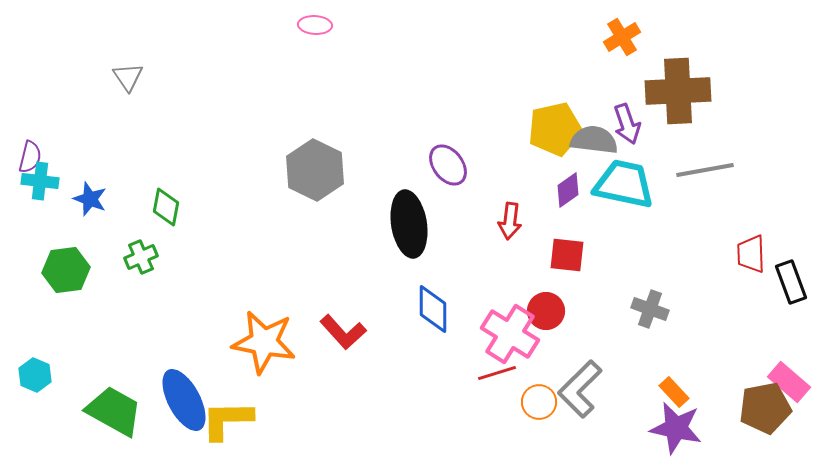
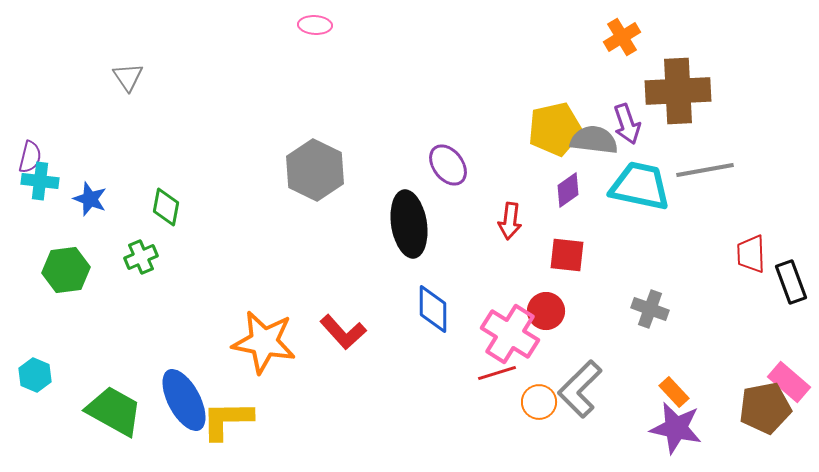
cyan trapezoid: moved 16 px right, 2 px down
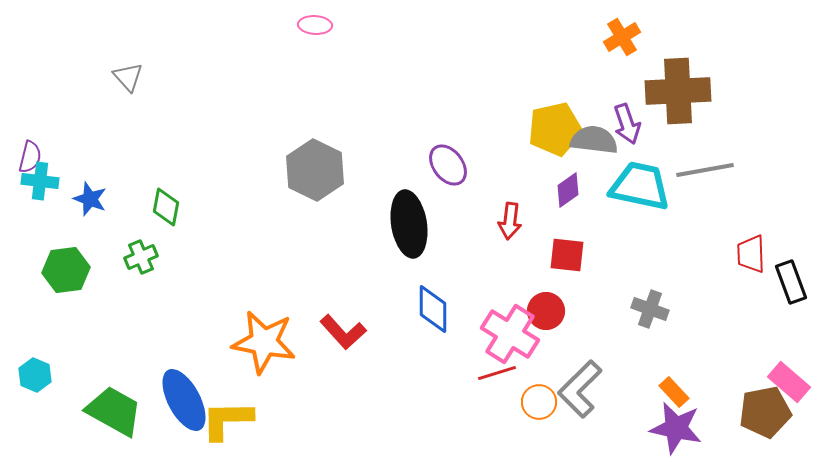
gray triangle: rotated 8 degrees counterclockwise
brown pentagon: moved 4 px down
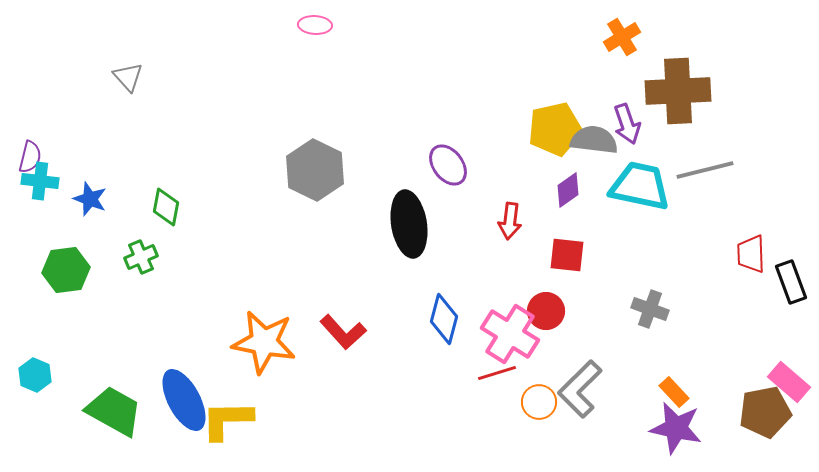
gray line: rotated 4 degrees counterclockwise
blue diamond: moved 11 px right, 10 px down; rotated 15 degrees clockwise
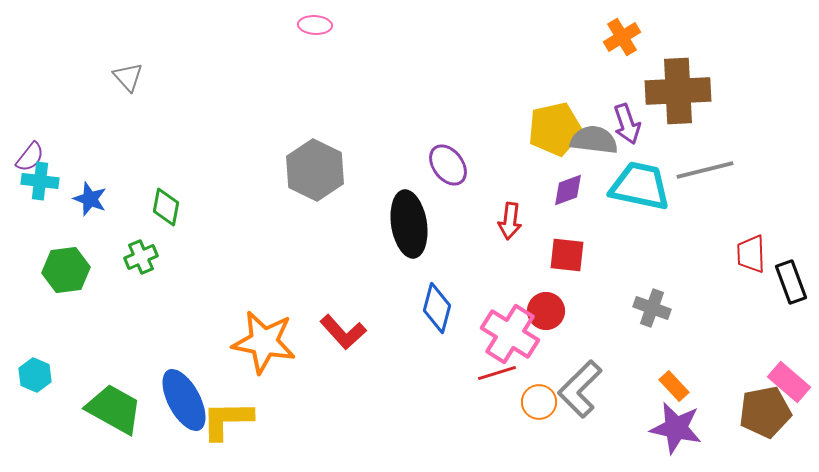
purple semicircle: rotated 24 degrees clockwise
purple diamond: rotated 15 degrees clockwise
gray cross: moved 2 px right, 1 px up
blue diamond: moved 7 px left, 11 px up
orange rectangle: moved 6 px up
green trapezoid: moved 2 px up
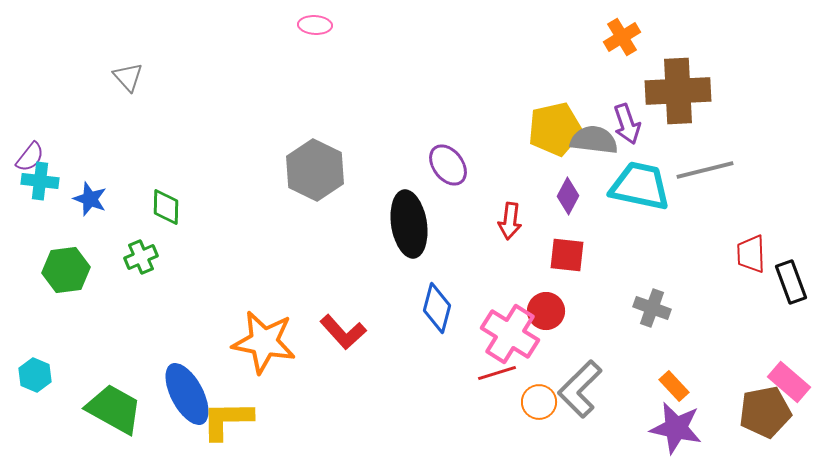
purple diamond: moved 6 px down; rotated 42 degrees counterclockwise
green diamond: rotated 9 degrees counterclockwise
blue ellipse: moved 3 px right, 6 px up
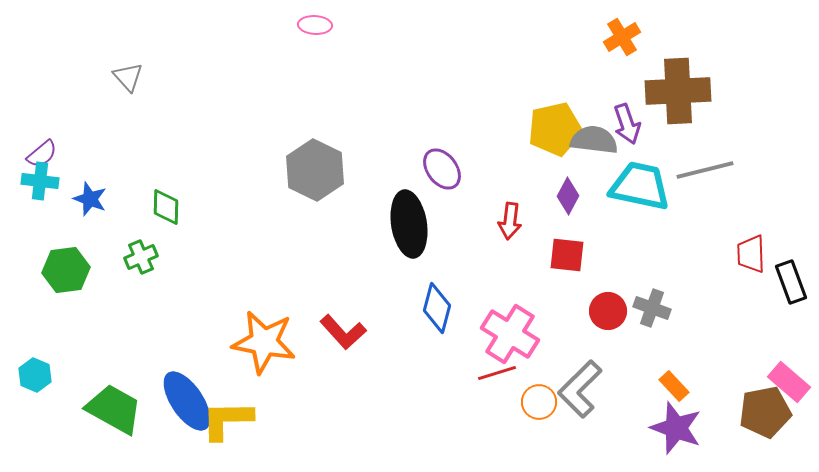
purple semicircle: moved 12 px right, 3 px up; rotated 12 degrees clockwise
purple ellipse: moved 6 px left, 4 px down
red circle: moved 62 px right
blue ellipse: moved 7 px down; rotated 6 degrees counterclockwise
purple star: rotated 8 degrees clockwise
